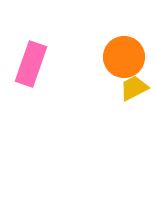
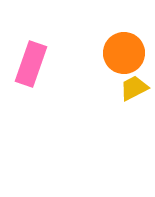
orange circle: moved 4 px up
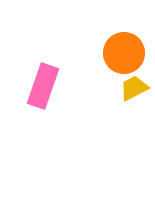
pink rectangle: moved 12 px right, 22 px down
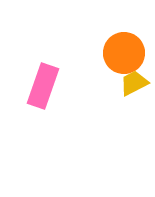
yellow trapezoid: moved 5 px up
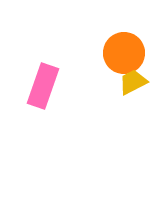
yellow trapezoid: moved 1 px left, 1 px up
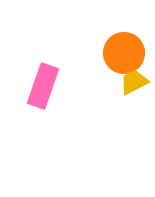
yellow trapezoid: moved 1 px right
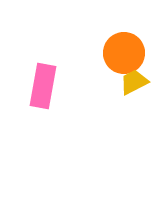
pink rectangle: rotated 9 degrees counterclockwise
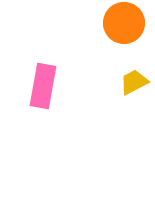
orange circle: moved 30 px up
